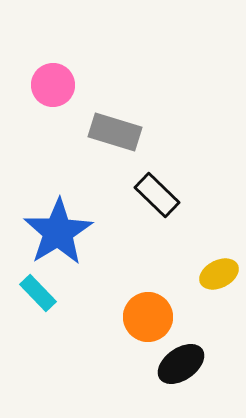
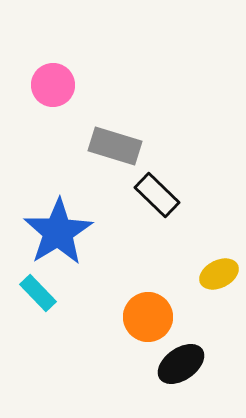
gray rectangle: moved 14 px down
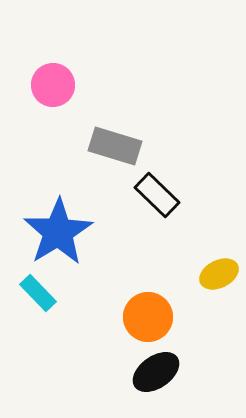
black ellipse: moved 25 px left, 8 px down
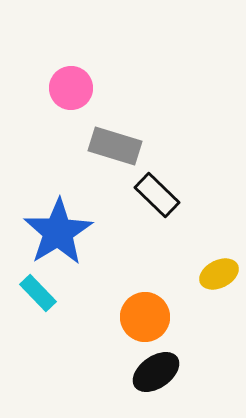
pink circle: moved 18 px right, 3 px down
orange circle: moved 3 px left
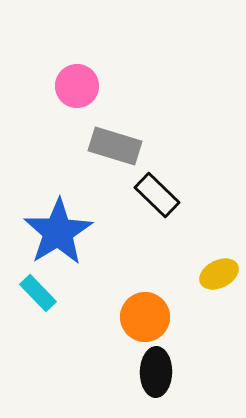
pink circle: moved 6 px right, 2 px up
black ellipse: rotated 54 degrees counterclockwise
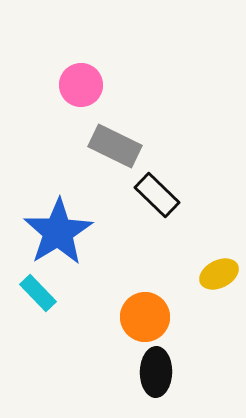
pink circle: moved 4 px right, 1 px up
gray rectangle: rotated 9 degrees clockwise
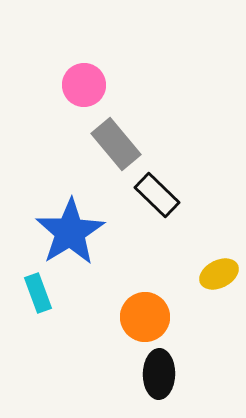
pink circle: moved 3 px right
gray rectangle: moved 1 px right, 2 px up; rotated 24 degrees clockwise
blue star: moved 12 px right
cyan rectangle: rotated 24 degrees clockwise
black ellipse: moved 3 px right, 2 px down
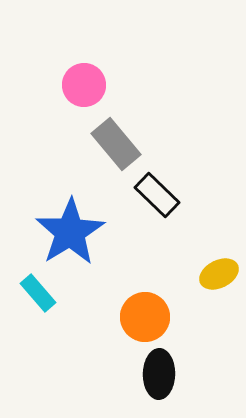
cyan rectangle: rotated 21 degrees counterclockwise
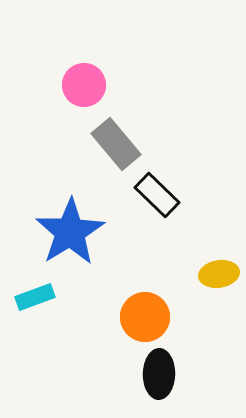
yellow ellipse: rotated 18 degrees clockwise
cyan rectangle: moved 3 px left, 4 px down; rotated 69 degrees counterclockwise
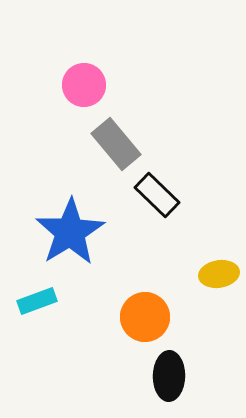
cyan rectangle: moved 2 px right, 4 px down
black ellipse: moved 10 px right, 2 px down
